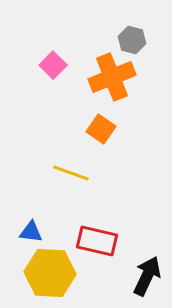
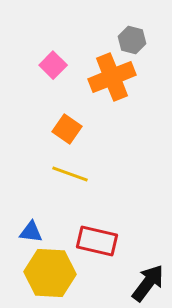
orange square: moved 34 px left
yellow line: moved 1 px left, 1 px down
black arrow: moved 1 px right, 7 px down; rotated 12 degrees clockwise
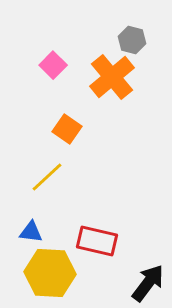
orange cross: rotated 18 degrees counterclockwise
yellow line: moved 23 px left, 3 px down; rotated 63 degrees counterclockwise
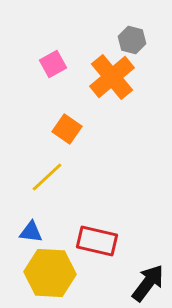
pink square: moved 1 px up; rotated 16 degrees clockwise
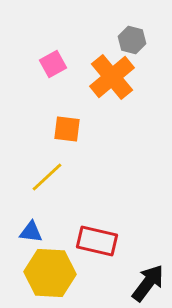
orange square: rotated 28 degrees counterclockwise
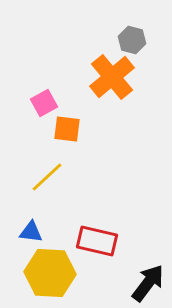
pink square: moved 9 px left, 39 px down
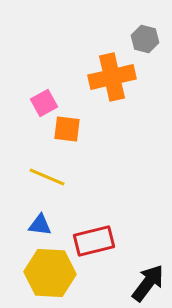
gray hexagon: moved 13 px right, 1 px up
orange cross: rotated 27 degrees clockwise
yellow line: rotated 66 degrees clockwise
blue triangle: moved 9 px right, 7 px up
red rectangle: moved 3 px left; rotated 27 degrees counterclockwise
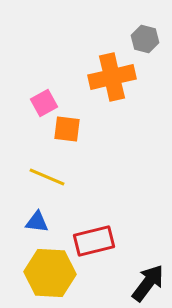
blue triangle: moved 3 px left, 3 px up
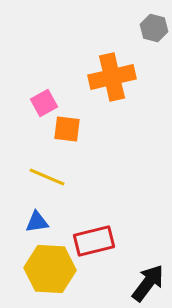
gray hexagon: moved 9 px right, 11 px up
blue triangle: rotated 15 degrees counterclockwise
yellow hexagon: moved 4 px up
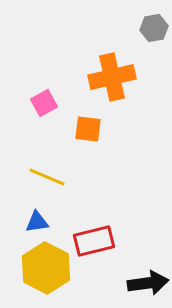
gray hexagon: rotated 24 degrees counterclockwise
orange square: moved 21 px right
yellow hexagon: moved 4 px left, 1 px up; rotated 24 degrees clockwise
black arrow: rotated 45 degrees clockwise
